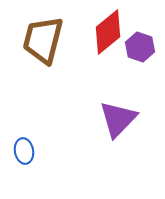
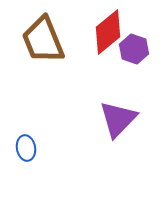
brown trapezoid: rotated 36 degrees counterclockwise
purple hexagon: moved 6 px left, 2 px down
blue ellipse: moved 2 px right, 3 px up
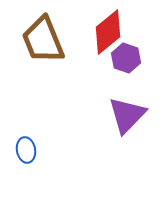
purple hexagon: moved 8 px left, 9 px down
purple triangle: moved 9 px right, 4 px up
blue ellipse: moved 2 px down
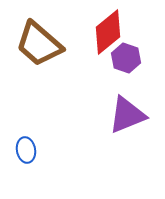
brown trapezoid: moved 4 px left, 4 px down; rotated 27 degrees counterclockwise
purple triangle: rotated 24 degrees clockwise
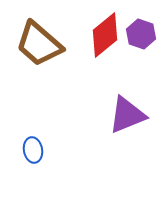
red diamond: moved 3 px left, 3 px down
purple hexagon: moved 15 px right, 24 px up
blue ellipse: moved 7 px right
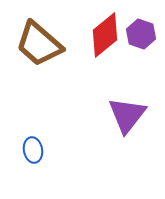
purple triangle: rotated 30 degrees counterclockwise
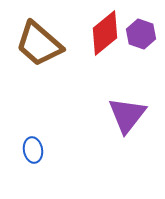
red diamond: moved 2 px up
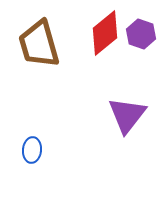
brown trapezoid: rotated 33 degrees clockwise
blue ellipse: moved 1 px left; rotated 15 degrees clockwise
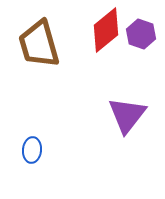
red diamond: moved 1 px right, 3 px up
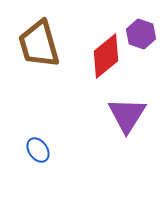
red diamond: moved 26 px down
purple triangle: rotated 6 degrees counterclockwise
blue ellipse: moved 6 px right; rotated 40 degrees counterclockwise
